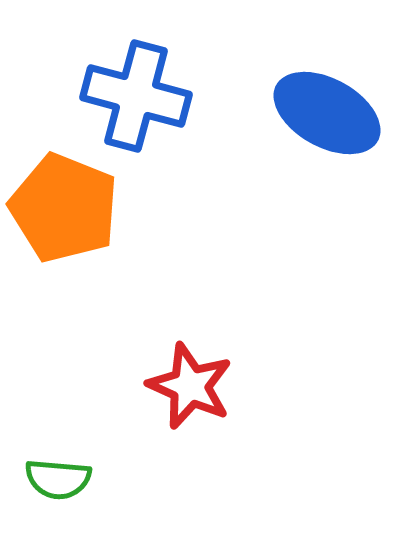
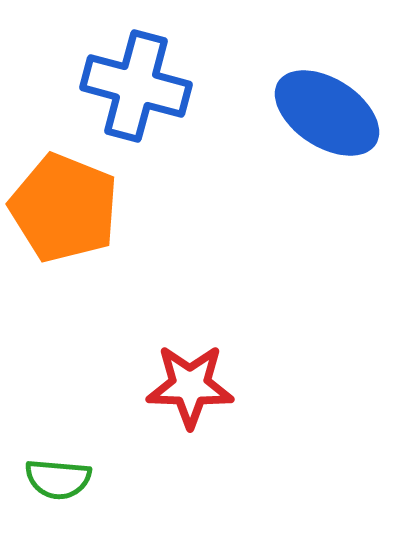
blue cross: moved 10 px up
blue ellipse: rotated 4 degrees clockwise
red star: rotated 22 degrees counterclockwise
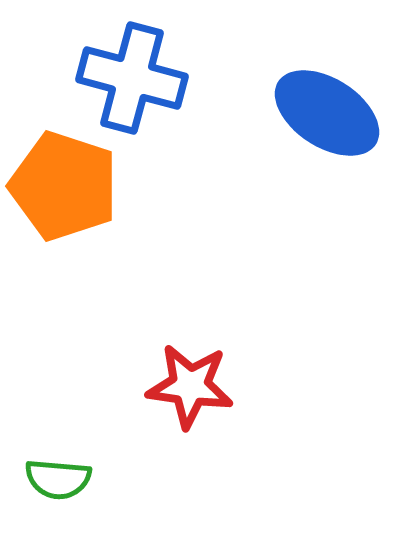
blue cross: moved 4 px left, 8 px up
orange pentagon: moved 22 px up; rotated 4 degrees counterclockwise
red star: rotated 6 degrees clockwise
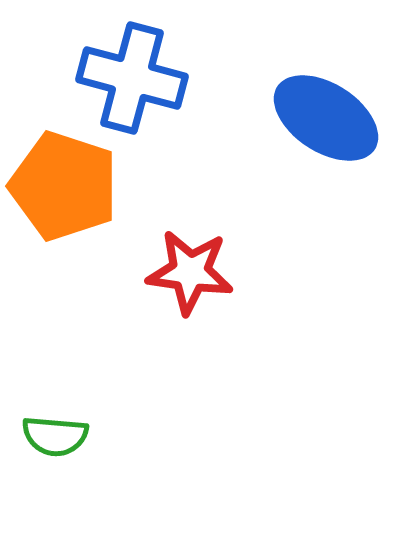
blue ellipse: moved 1 px left, 5 px down
red star: moved 114 px up
green semicircle: moved 3 px left, 43 px up
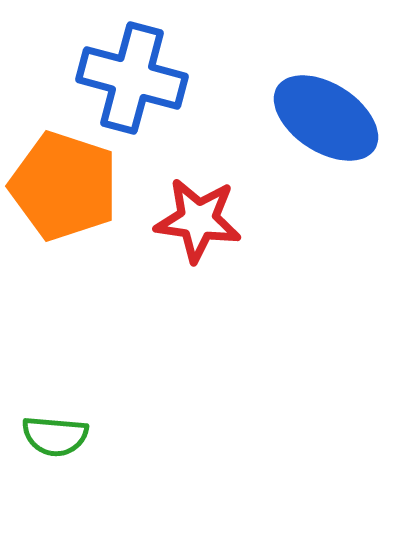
red star: moved 8 px right, 52 px up
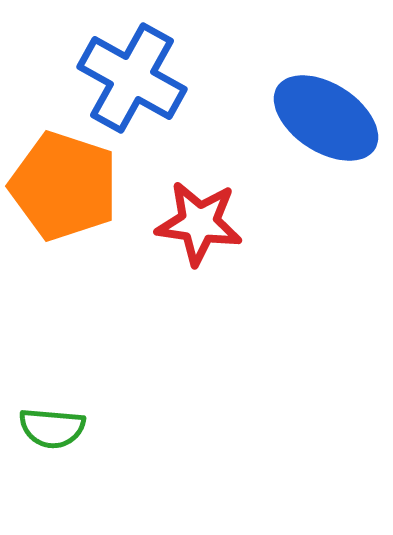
blue cross: rotated 14 degrees clockwise
red star: moved 1 px right, 3 px down
green semicircle: moved 3 px left, 8 px up
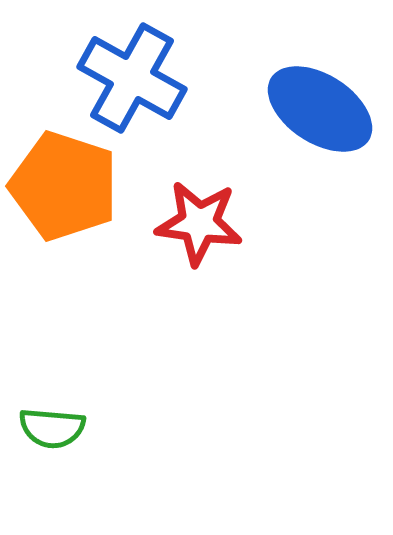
blue ellipse: moved 6 px left, 9 px up
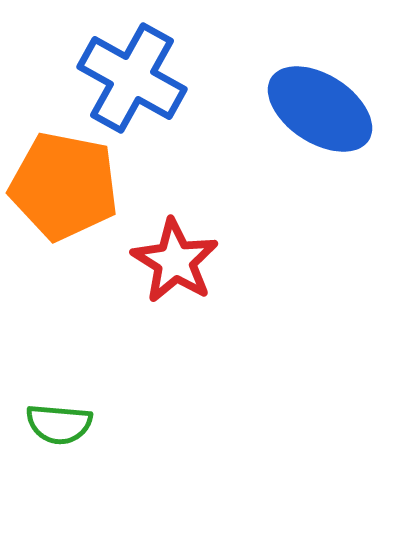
orange pentagon: rotated 7 degrees counterclockwise
red star: moved 24 px left, 38 px down; rotated 24 degrees clockwise
green semicircle: moved 7 px right, 4 px up
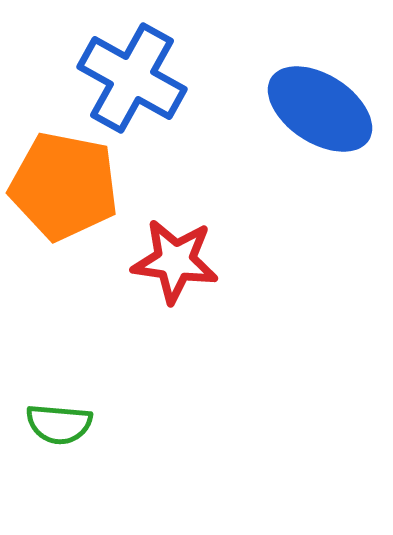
red star: rotated 24 degrees counterclockwise
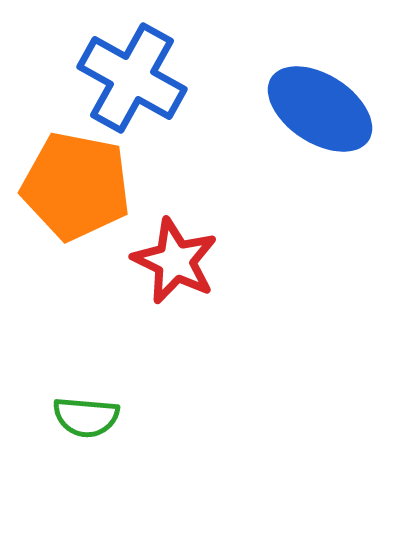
orange pentagon: moved 12 px right
red star: rotated 18 degrees clockwise
green semicircle: moved 27 px right, 7 px up
